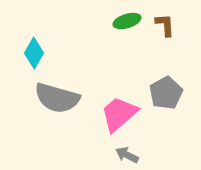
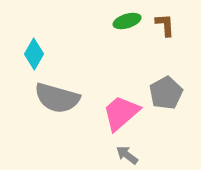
cyan diamond: moved 1 px down
pink trapezoid: moved 2 px right, 1 px up
gray arrow: rotated 10 degrees clockwise
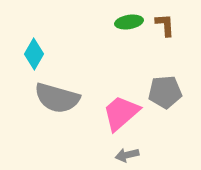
green ellipse: moved 2 px right, 1 px down; rotated 8 degrees clockwise
gray pentagon: moved 1 px left, 1 px up; rotated 24 degrees clockwise
gray arrow: rotated 50 degrees counterclockwise
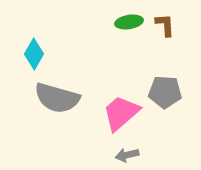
gray pentagon: rotated 8 degrees clockwise
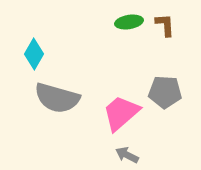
gray arrow: rotated 40 degrees clockwise
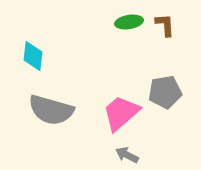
cyan diamond: moved 1 px left, 2 px down; rotated 24 degrees counterclockwise
gray pentagon: rotated 12 degrees counterclockwise
gray semicircle: moved 6 px left, 12 px down
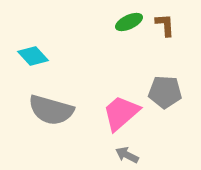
green ellipse: rotated 16 degrees counterclockwise
cyan diamond: rotated 48 degrees counterclockwise
gray pentagon: rotated 12 degrees clockwise
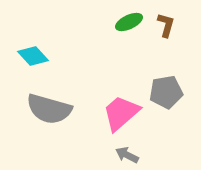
brown L-shape: moved 1 px right; rotated 20 degrees clockwise
gray pentagon: moved 1 px right; rotated 12 degrees counterclockwise
gray semicircle: moved 2 px left, 1 px up
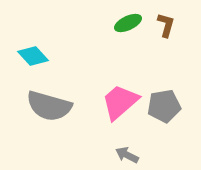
green ellipse: moved 1 px left, 1 px down
gray pentagon: moved 2 px left, 14 px down
gray semicircle: moved 3 px up
pink trapezoid: moved 1 px left, 11 px up
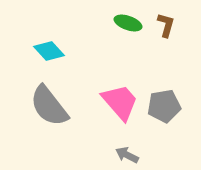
green ellipse: rotated 44 degrees clockwise
cyan diamond: moved 16 px right, 5 px up
pink trapezoid: rotated 90 degrees clockwise
gray semicircle: rotated 36 degrees clockwise
